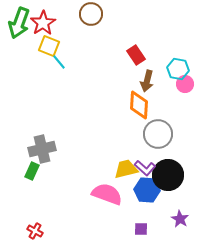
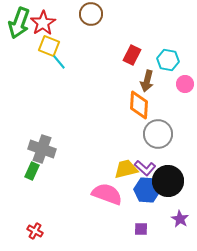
red rectangle: moved 4 px left; rotated 60 degrees clockwise
cyan hexagon: moved 10 px left, 9 px up
gray cross: rotated 32 degrees clockwise
black circle: moved 6 px down
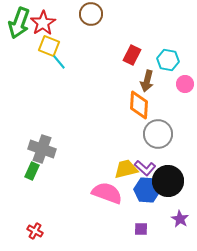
pink semicircle: moved 1 px up
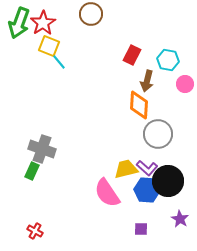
purple L-shape: moved 2 px right
pink semicircle: rotated 144 degrees counterclockwise
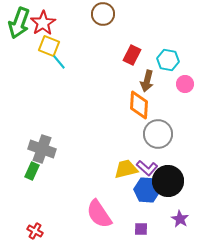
brown circle: moved 12 px right
pink semicircle: moved 8 px left, 21 px down
